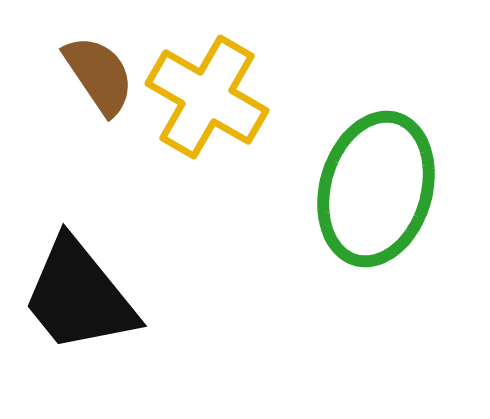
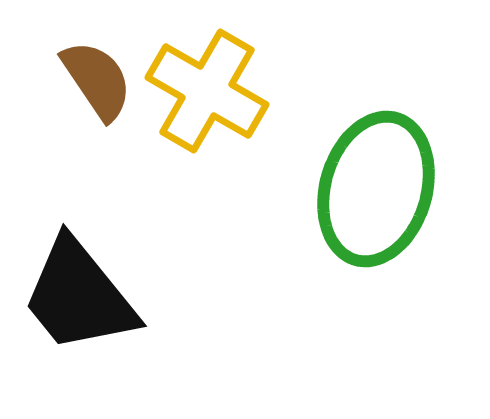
brown semicircle: moved 2 px left, 5 px down
yellow cross: moved 6 px up
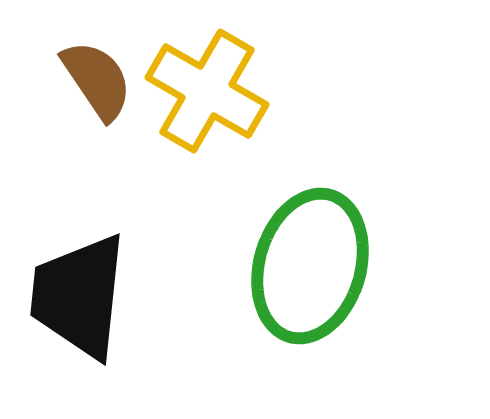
green ellipse: moved 66 px left, 77 px down
black trapezoid: rotated 45 degrees clockwise
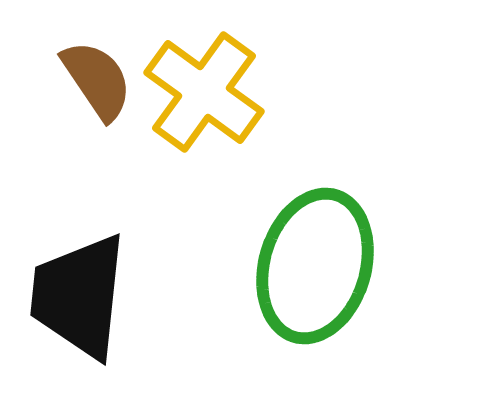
yellow cross: moved 3 px left, 1 px down; rotated 6 degrees clockwise
green ellipse: moved 5 px right
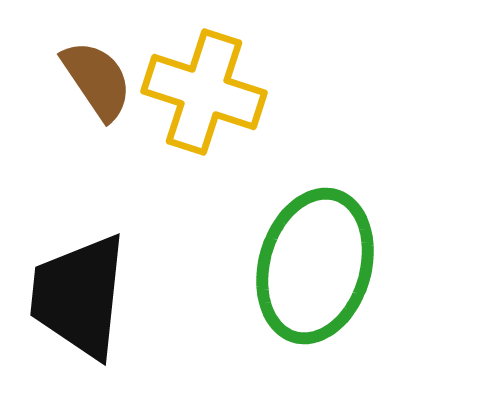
yellow cross: rotated 18 degrees counterclockwise
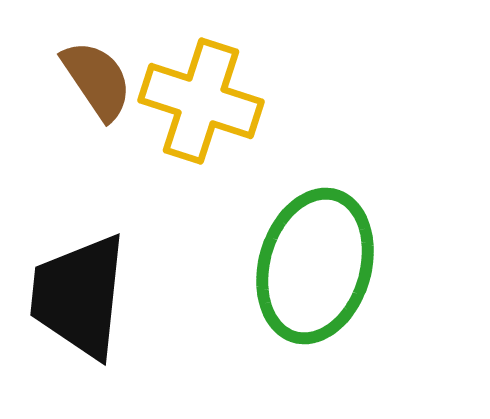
yellow cross: moved 3 px left, 9 px down
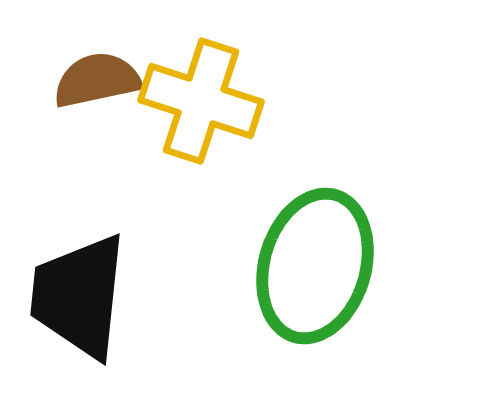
brown semicircle: rotated 68 degrees counterclockwise
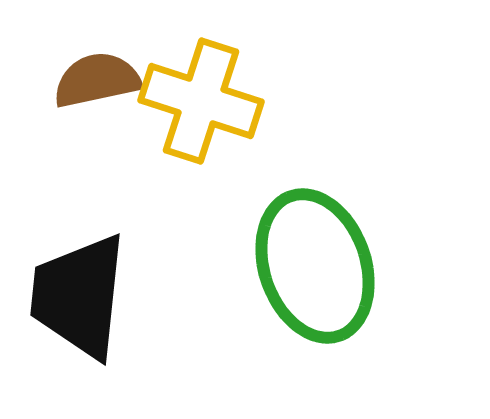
green ellipse: rotated 35 degrees counterclockwise
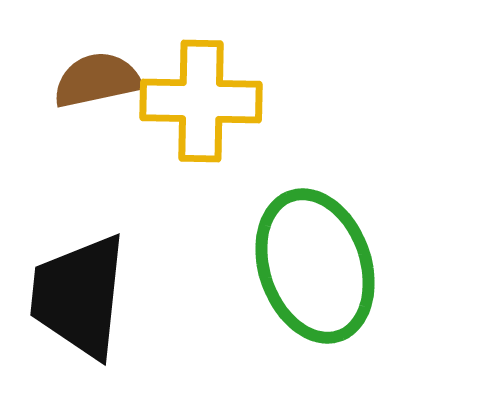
yellow cross: rotated 17 degrees counterclockwise
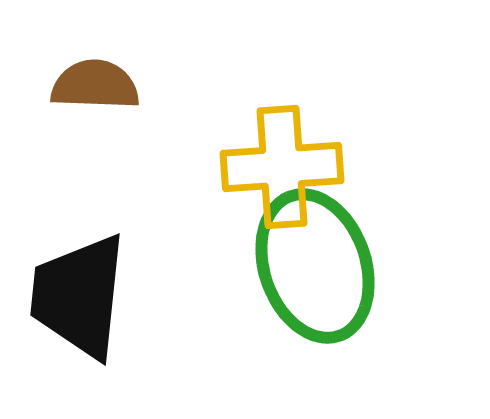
brown semicircle: moved 2 px left, 5 px down; rotated 14 degrees clockwise
yellow cross: moved 81 px right, 66 px down; rotated 5 degrees counterclockwise
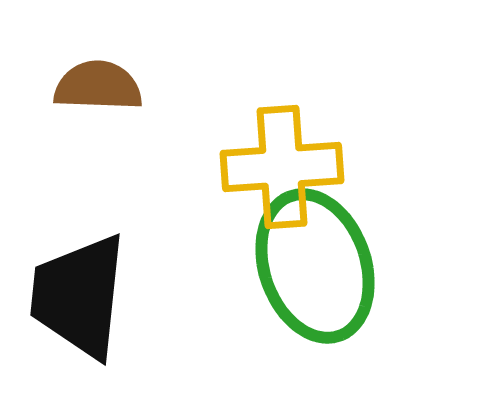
brown semicircle: moved 3 px right, 1 px down
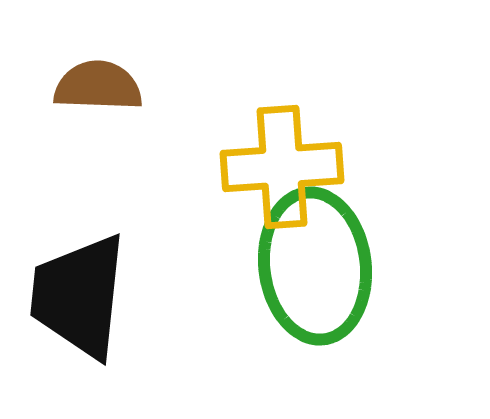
green ellipse: rotated 12 degrees clockwise
